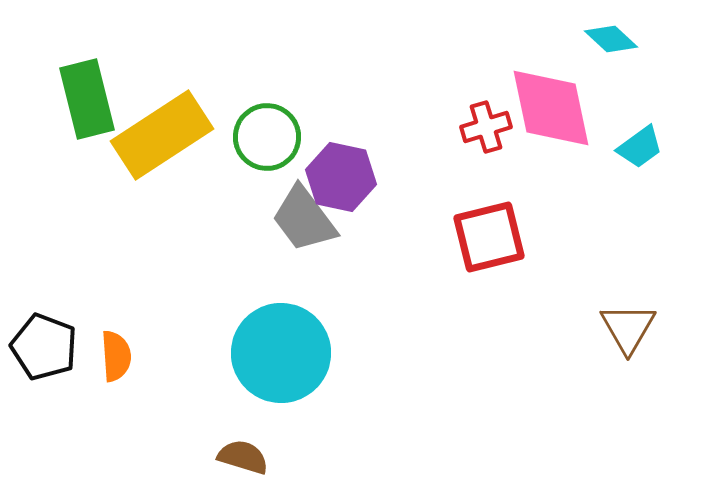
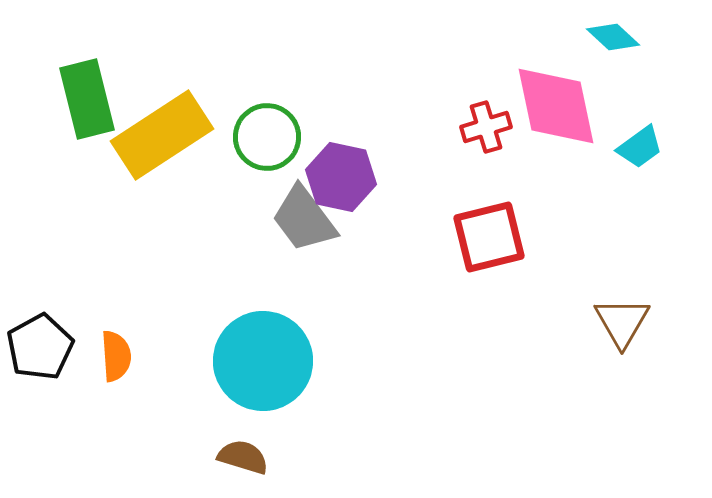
cyan diamond: moved 2 px right, 2 px up
pink diamond: moved 5 px right, 2 px up
brown triangle: moved 6 px left, 6 px up
black pentagon: moved 4 px left; rotated 22 degrees clockwise
cyan circle: moved 18 px left, 8 px down
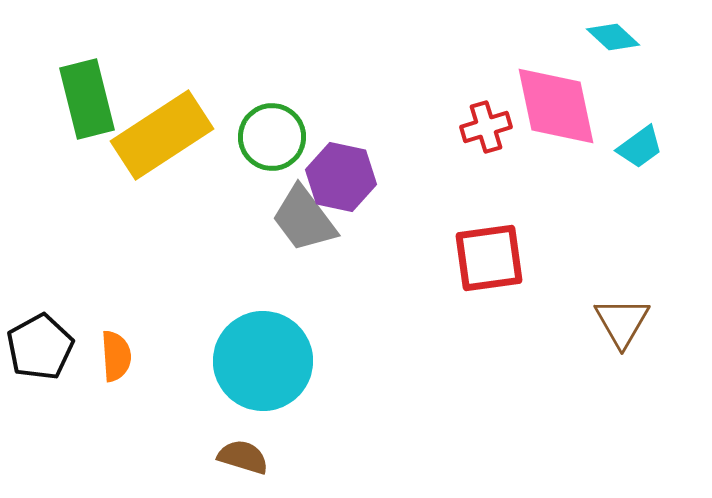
green circle: moved 5 px right
red square: moved 21 px down; rotated 6 degrees clockwise
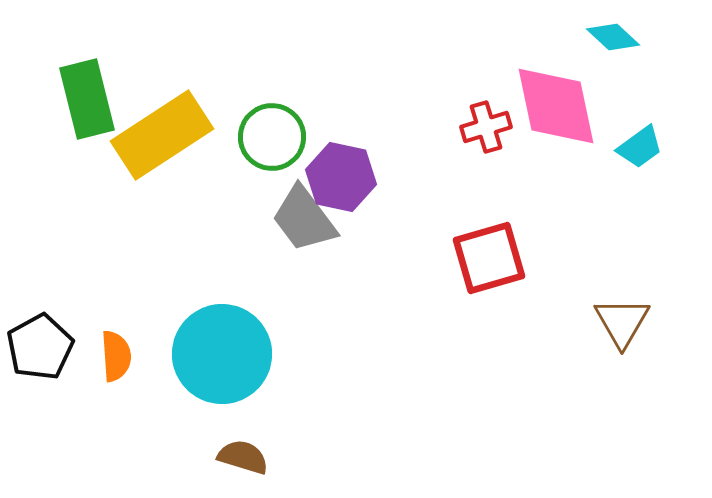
red square: rotated 8 degrees counterclockwise
cyan circle: moved 41 px left, 7 px up
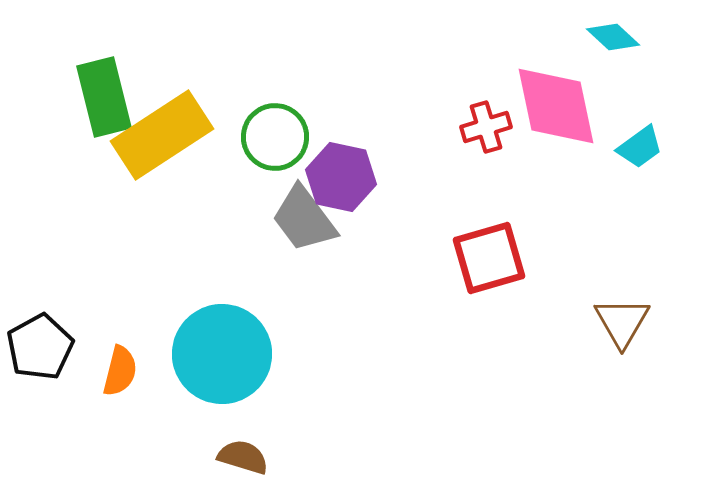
green rectangle: moved 17 px right, 2 px up
green circle: moved 3 px right
orange semicircle: moved 4 px right, 15 px down; rotated 18 degrees clockwise
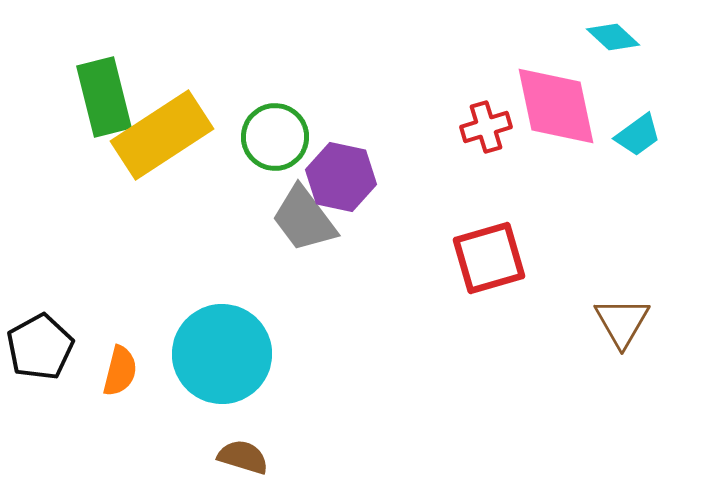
cyan trapezoid: moved 2 px left, 12 px up
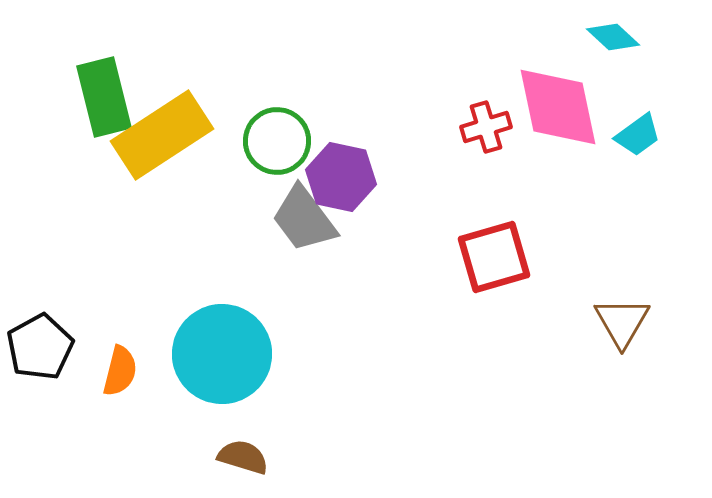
pink diamond: moved 2 px right, 1 px down
green circle: moved 2 px right, 4 px down
red square: moved 5 px right, 1 px up
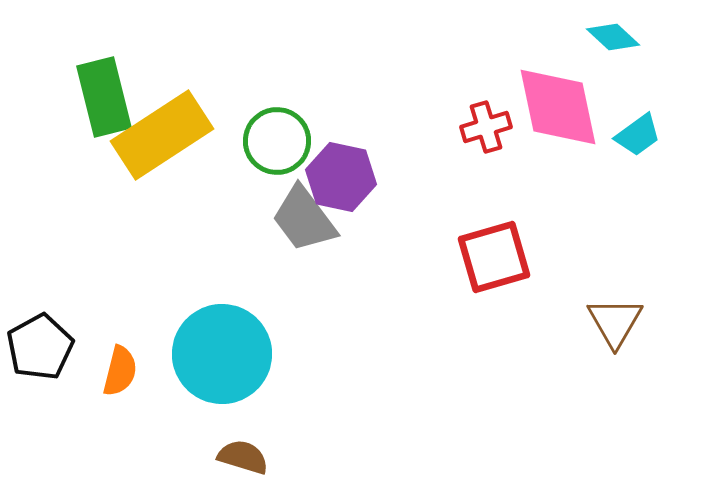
brown triangle: moved 7 px left
